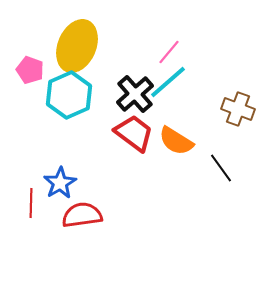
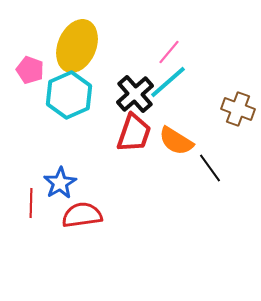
red trapezoid: rotated 72 degrees clockwise
black line: moved 11 px left
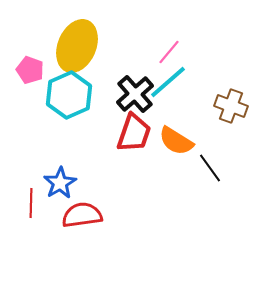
brown cross: moved 7 px left, 3 px up
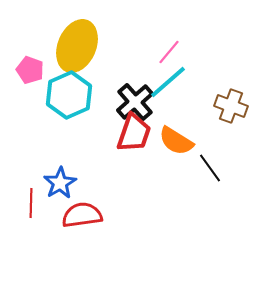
black cross: moved 8 px down
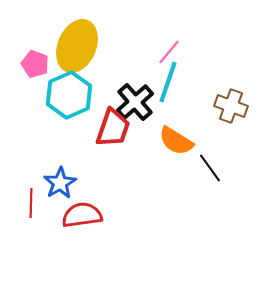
pink pentagon: moved 5 px right, 6 px up
cyan line: rotated 30 degrees counterclockwise
red trapezoid: moved 21 px left, 5 px up
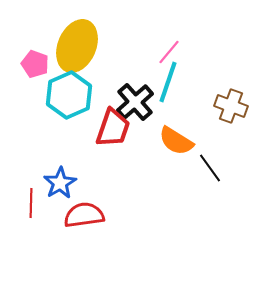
red semicircle: moved 2 px right
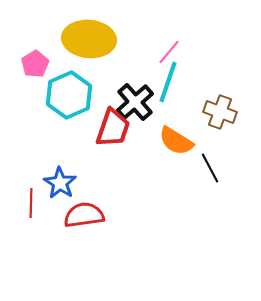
yellow ellipse: moved 12 px right, 7 px up; rotated 72 degrees clockwise
pink pentagon: rotated 20 degrees clockwise
brown cross: moved 11 px left, 6 px down
black line: rotated 8 degrees clockwise
blue star: rotated 8 degrees counterclockwise
